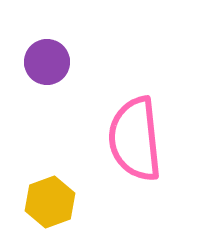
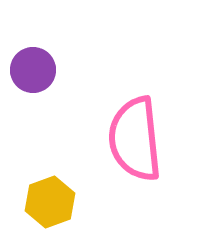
purple circle: moved 14 px left, 8 px down
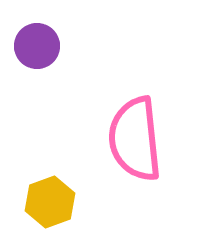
purple circle: moved 4 px right, 24 px up
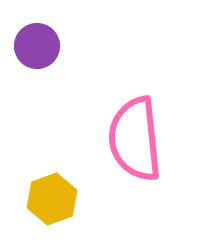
yellow hexagon: moved 2 px right, 3 px up
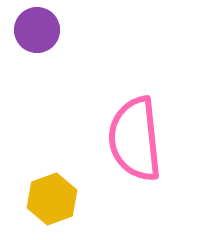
purple circle: moved 16 px up
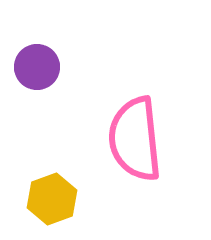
purple circle: moved 37 px down
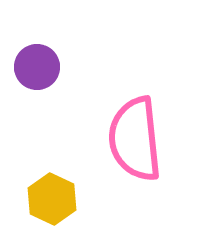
yellow hexagon: rotated 15 degrees counterclockwise
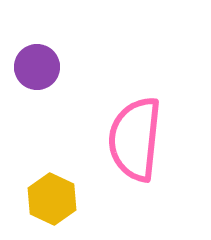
pink semicircle: rotated 12 degrees clockwise
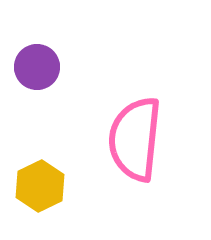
yellow hexagon: moved 12 px left, 13 px up; rotated 9 degrees clockwise
